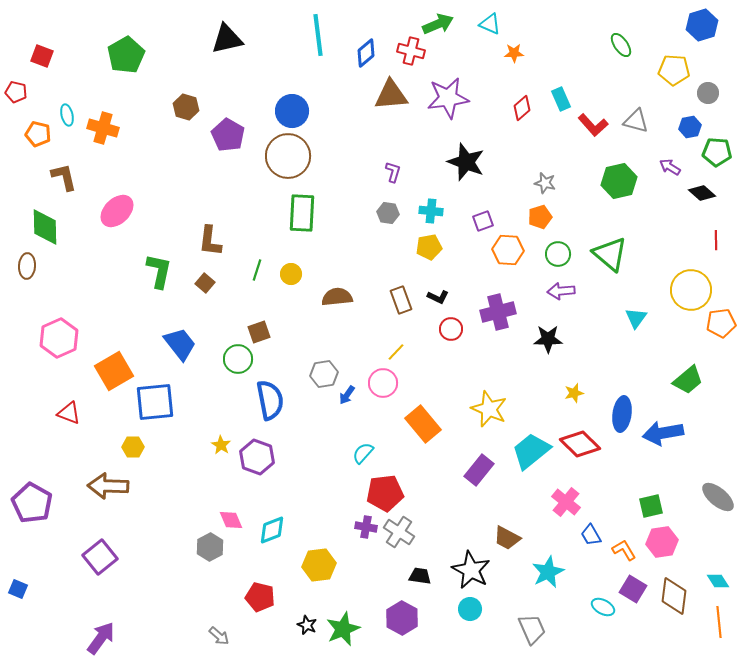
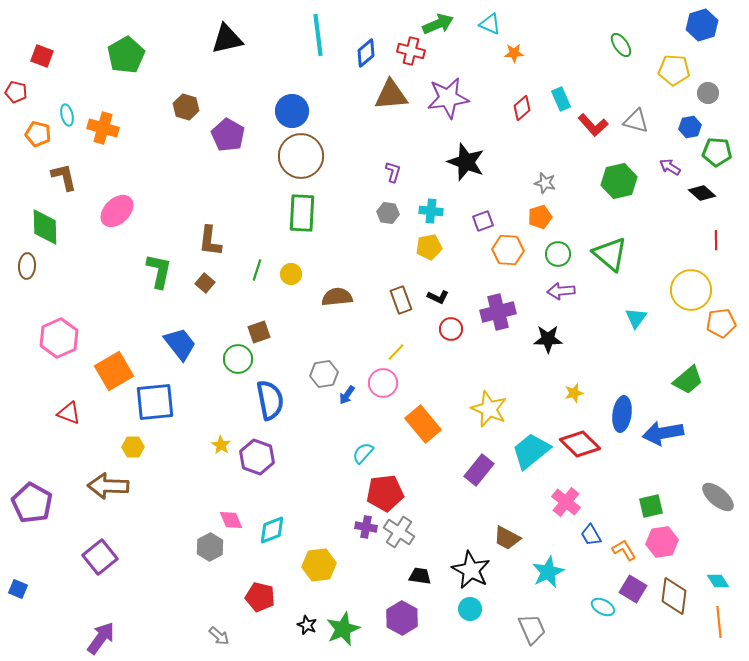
brown circle at (288, 156): moved 13 px right
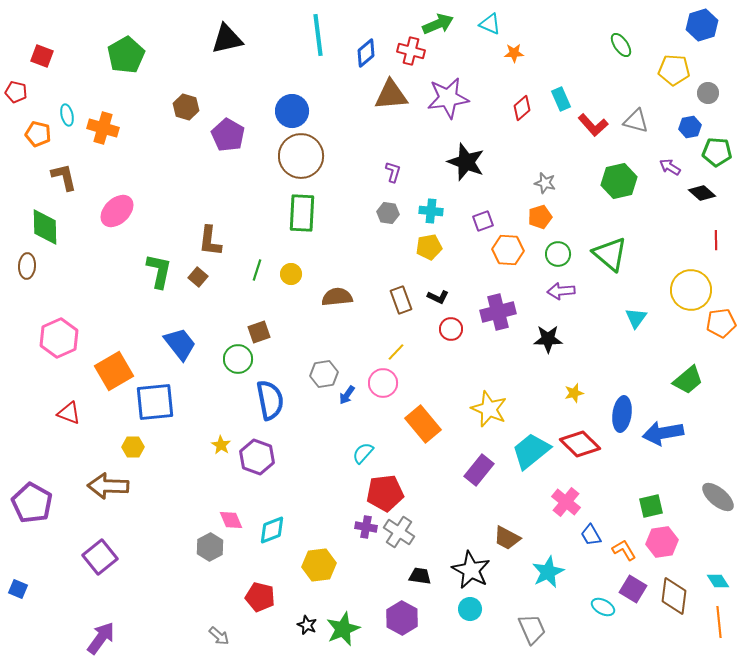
brown square at (205, 283): moved 7 px left, 6 px up
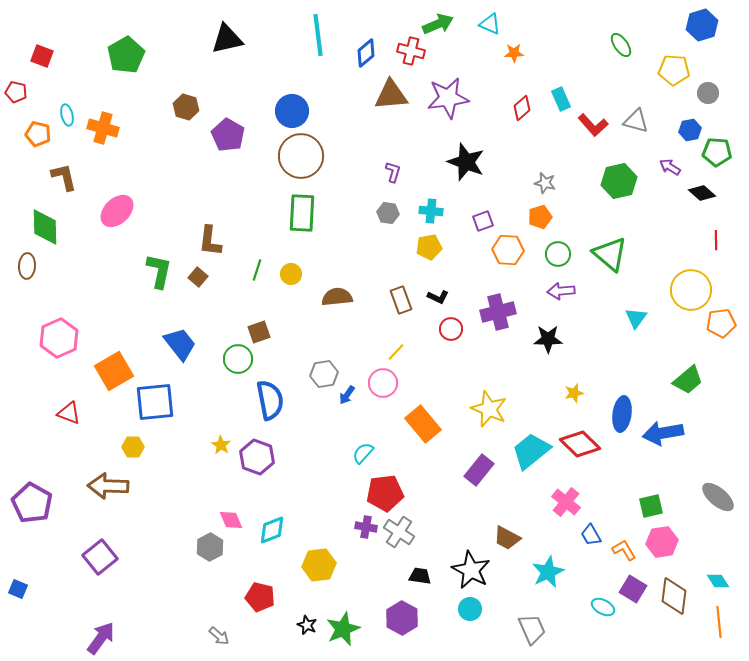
blue hexagon at (690, 127): moved 3 px down
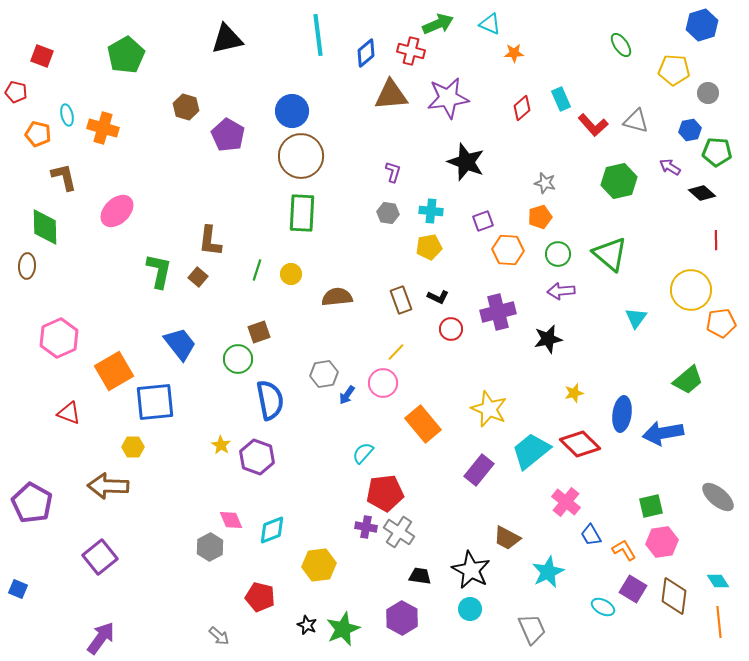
black star at (548, 339): rotated 12 degrees counterclockwise
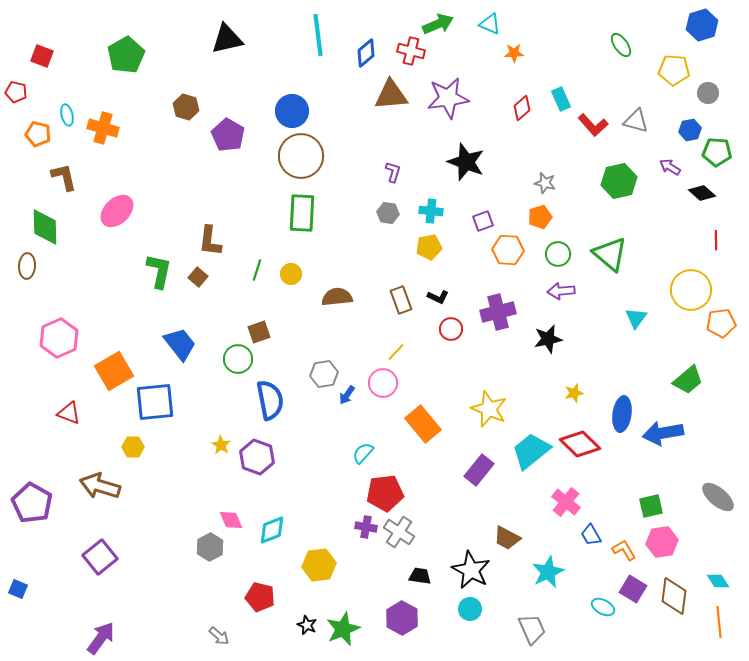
brown arrow at (108, 486): moved 8 px left; rotated 15 degrees clockwise
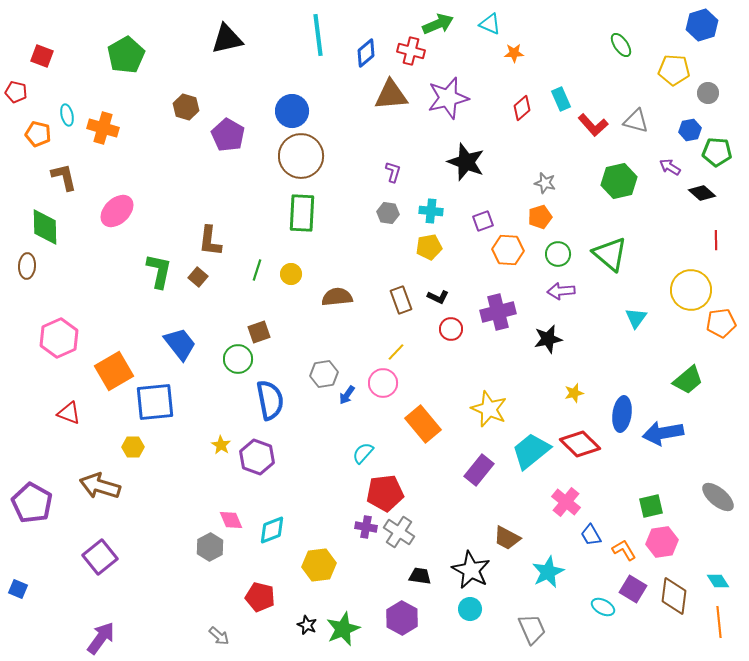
purple star at (448, 98): rotated 6 degrees counterclockwise
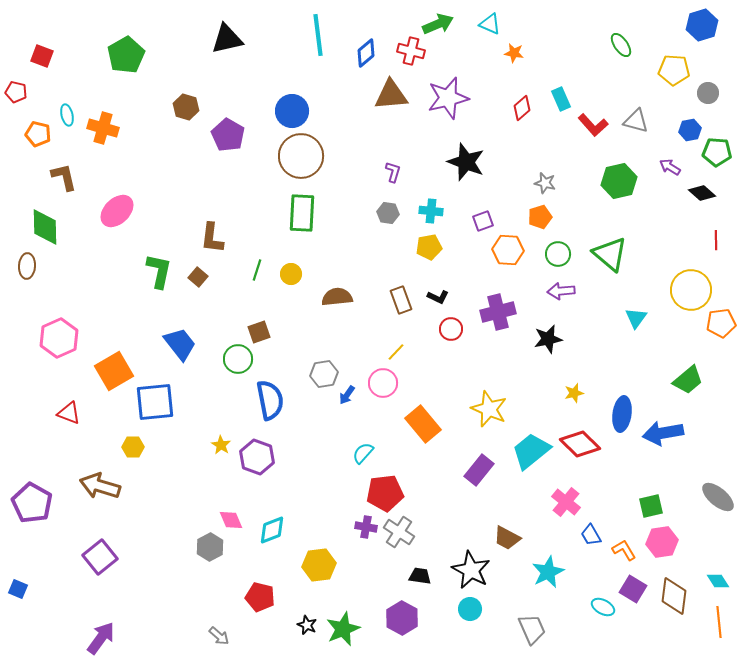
orange star at (514, 53): rotated 12 degrees clockwise
brown L-shape at (210, 241): moved 2 px right, 3 px up
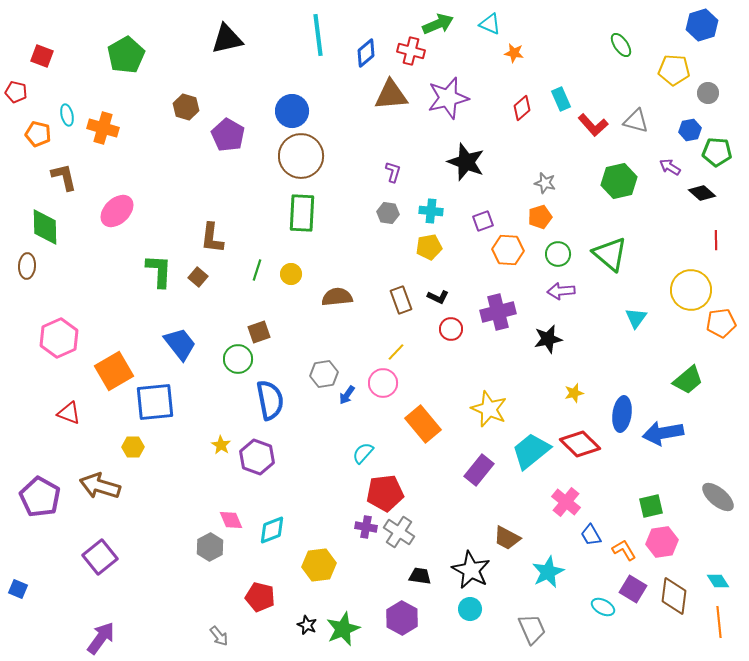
green L-shape at (159, 271): rotated 9 degrees counterclockwise
purple pentagon at (32, 503): moved 8 px right, 6 px up
gray arrow at (219, 636): rotated 10 degrees clockwise
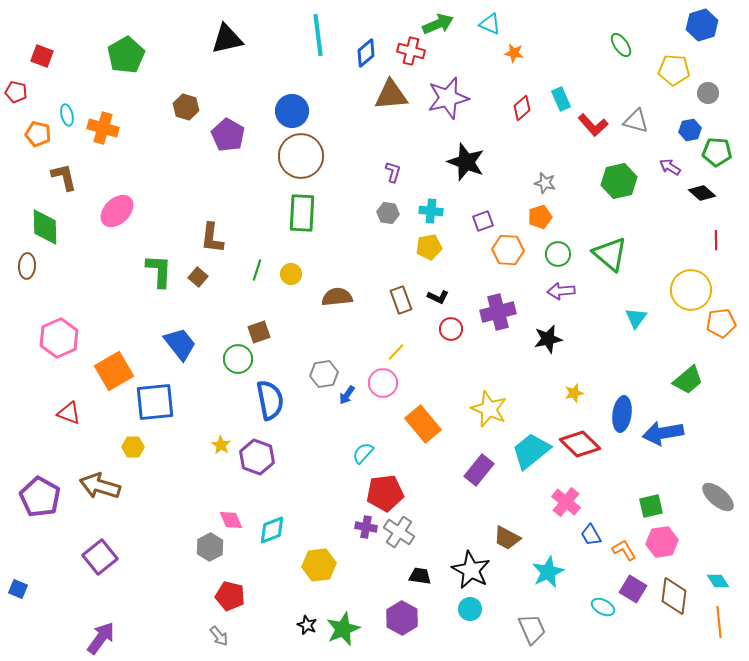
red pentagon at (260, 597): moved 30 px left, 1 px up
